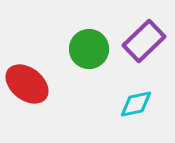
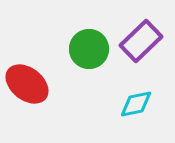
purple rectangle: moved 3 px left
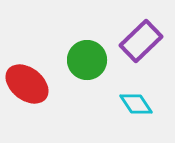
green circle: moved 2 px left, 11 px down
cyan diamond: rotated 68 degrees clockwise
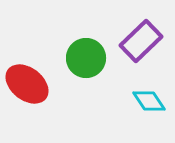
green circle: moved 1 px left, 2 px up
cyan diamond: moved 13 px right, 3 px up
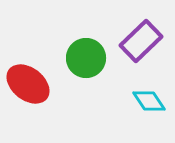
red ellipse: moved 1 px right
